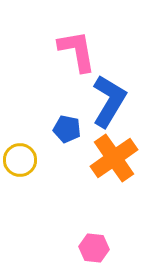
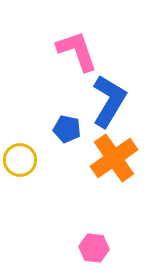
pink L-shape: rotated 9 degrees counterclockwise
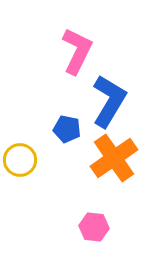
pink L-shape: rotated 45 degrees clockwise
pink hexagon: moved 21 px up
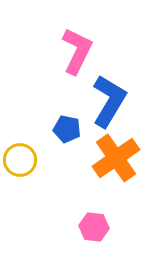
orange cross: moved 2 px right
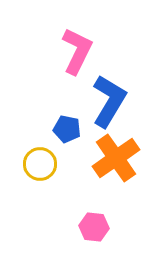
yellow circle: moved 20 px right, 4 px down
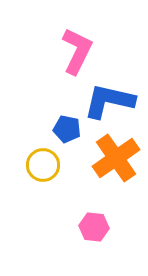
blue L-shape: rotated 108 degrees counterclockwise
yellow circle: moved 3 px right, 1 px down
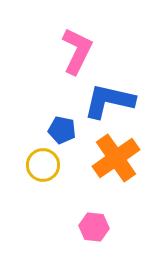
blue pentagon: moved 5 px left, 1 px down
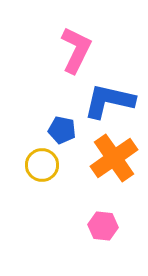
pink L-shape: moved 1 px left, 1 px up
orange cross: moved 2 px left
yellow circle: moved 1 px left
pink hexagon: moved 9 px right, 1 px up
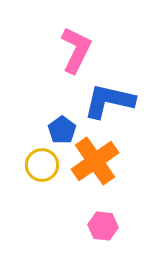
blue pentagon: rotated 24 degrees clockwise
orange cross: moved 19 px left, 3 px down
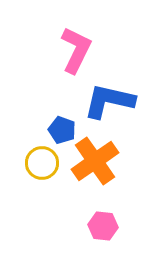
blue pentagon: rotated 16 degrees counterclockwise
yellow circle: moved 2 px up
